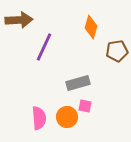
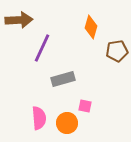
purple line: moved 2 px left, 1 px down
gray rectangle: moved 15 px left, 4 px up
orange circle: moved 6 px down
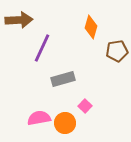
pink square: rotated 32 degrees clockwise
pink semicircle: rotated 95 degrees counterclockwise
orange circle: moved 2 px left
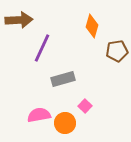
orange diamond: moved 1 px right, 1 px up
pink semicircle: moved 3 px up
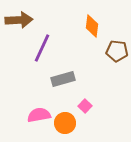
orange diamond: rotated 10 degrees counterclockwise
brown pentagon: rotated 15 degrees clockwise
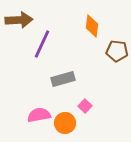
purple line: moved 4 px up
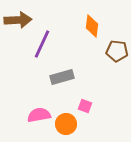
brown arrow: moved 1 px left
gray rectangle: moved 1 px left, 2 px up
pink square: rotated 24 degrees counterclockwise
orange circle: moved 1 px right, 1 px down
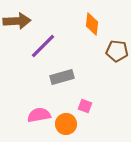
brown arrow: moved 1 px left, 1 px down
orange diamond: moved 2 px up
purple line: moved 1 px right, 2 px down; rotated 20 degrees clockwise
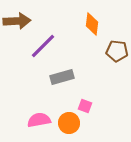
pink semicircle: moved 5 px down
orange circle: moved 3 px right, 1 px up
